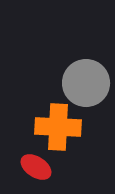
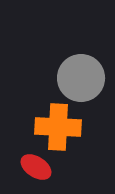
gray circle: moved 5 px left, 5 px up
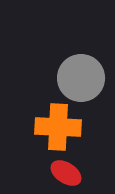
red ellipse: moved 30 px right, 6 px down
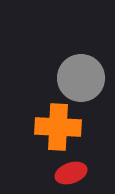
red ellipse: moved 5 px right; rotated 52 degrees counterclockwise
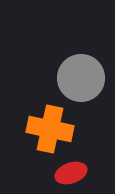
orange cross: moved 8 px left, 2 px down; rotated 9 degrees clockwise
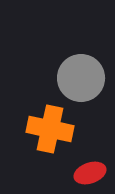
red ellipse: moved 19 px right
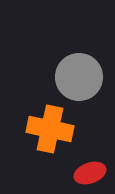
gray circle: moved 2 px left, 1 px up
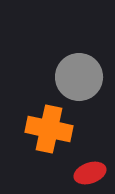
orange cross: moved 1 px left
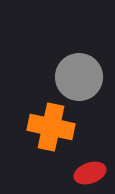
orange cross: moved 2 px right, 2 px up
